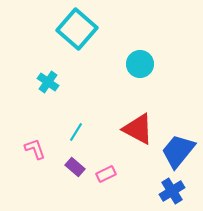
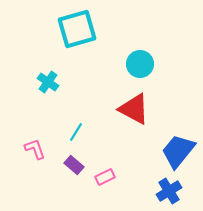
cyan square: rotated 33 degrees clockwise
red triangle: moved 4 px left, 20 px up
purple rectangle: moved 1 px left, 2 px up
pink rectangle: moved 1 px left, 3 px down
blue cross: moved 3 px left
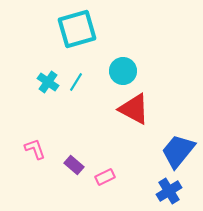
cyan circle: moved 17 px left, 7 px down
cyan line: moved 50 px up
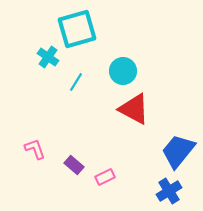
cyan cross: moved 25 px up
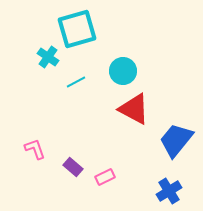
cyan line: rotated 30 degrees clockwise
blue trapezoid: moved 2 px left, 11 px up
purple rectangle: moved 1 px left, 2 px down
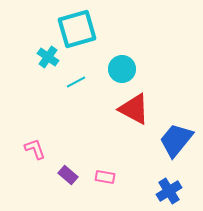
cyan circle: moved 1 px left, 2 px up
purple rectangle: moved 5 px left, 8 px down
pink rectangle: rotated 36 degrees clockwise
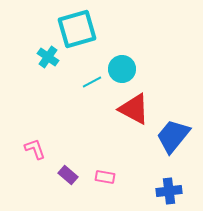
cyan line: moved 16 px right
blue trapezoid: moved 3 px left, 4 px up
blue cross: rotated 25 degrees clockwise
